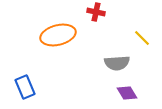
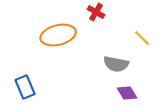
red cross: rotated 18 degrees clockwise
gray semicircle: moved 1 px left, 1 px down; rotated 15 degrees clockwise
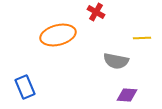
yellow line: rotated 48 degrees counterclockwise
gray semicircle: moved 3 px up
purple diamond: moved 2 px down; rotated 55 degrees counterclockwise
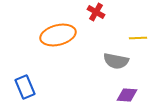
yellow line: moved 4 px left
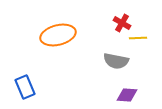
red cross: moved 26 px right, 11 px down
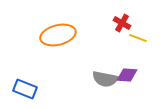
yellow line: rotated 24 degrees clockwise
gray semicircle: moved 11 px left, 18 px down
blue rectangle: moved 2 px down; rotated 45 degrees counterclockwise
purple diamond: moved 20 px up
